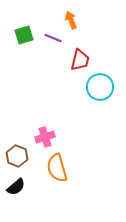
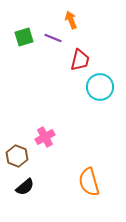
green square: moved 2 px down
pink cross: rotated 12 degrees counterclockwise
orange semicircle: moved 32 px right, 14 px down
black semicircle: moved 9 px right
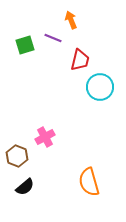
green square: moved 1 px right, 8 px down
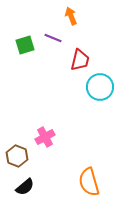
orange arrow: moved 4 px up
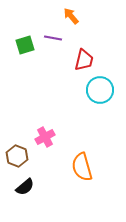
orange arrow: rotated 18 degrees counterclockwise
purple line: rotated 12 degrees counterclockwise
red trapezoid: moved 4 px right
cyan circle: moved 3 px down
orange semicircle: moved 7 px left, 15 px up
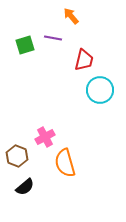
orange semicircle: moved 17 px left, 4 px up
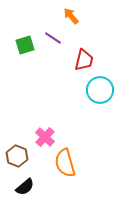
purple line: rotated 24 degrees clockwise
pink cross: rotated 18 degrees counterclockwise
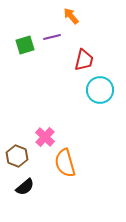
purple line: moved 1 px left, 1 px up; rotated 48 degrees counterclockwise
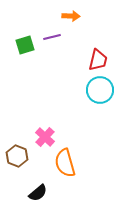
orange arrow: rotated 132 degrees clockwise
red trapezoid: moved 14 px right
black semicircle: moved 13 px right, 6 px down
